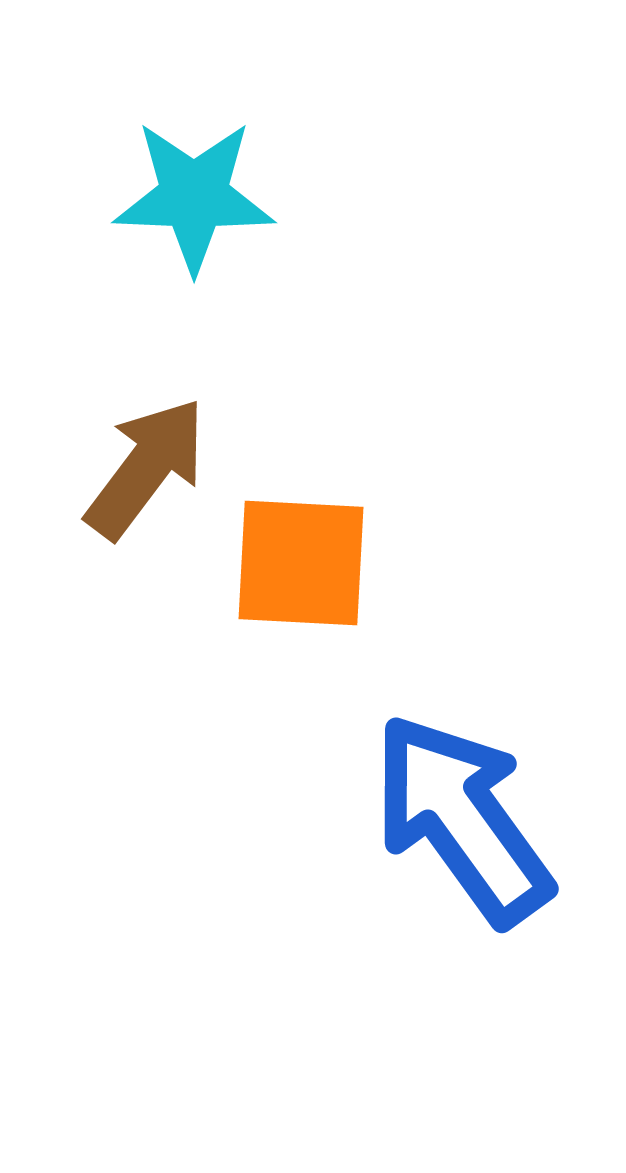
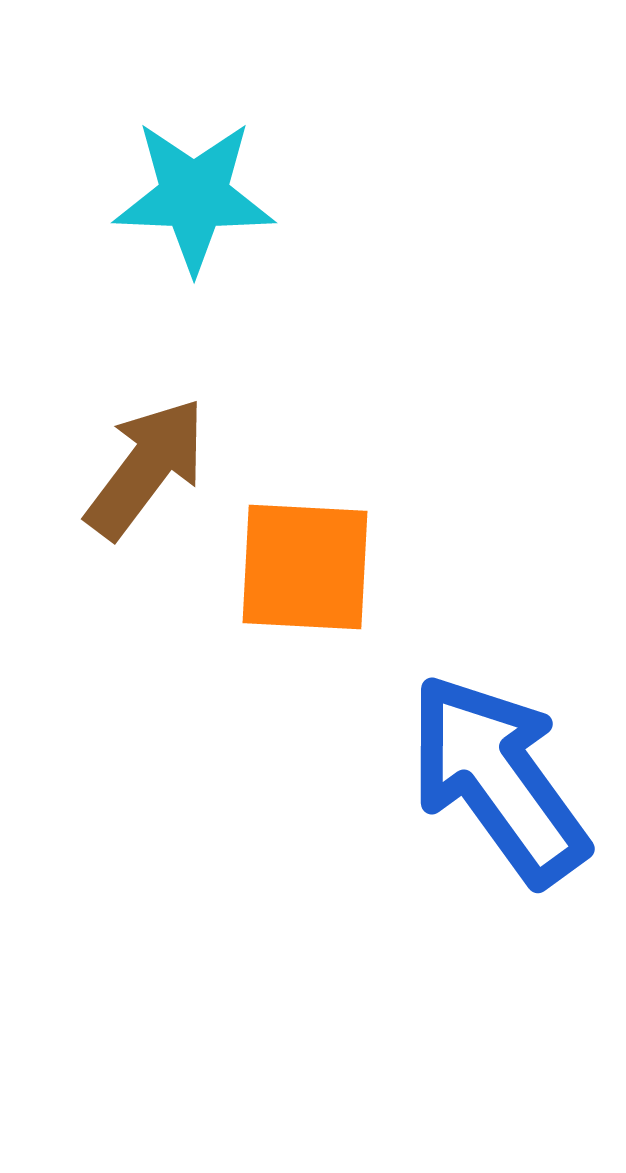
orange square: moved 4 px right, 4 px down
blue arrow: moved 36 px right, 40 px up
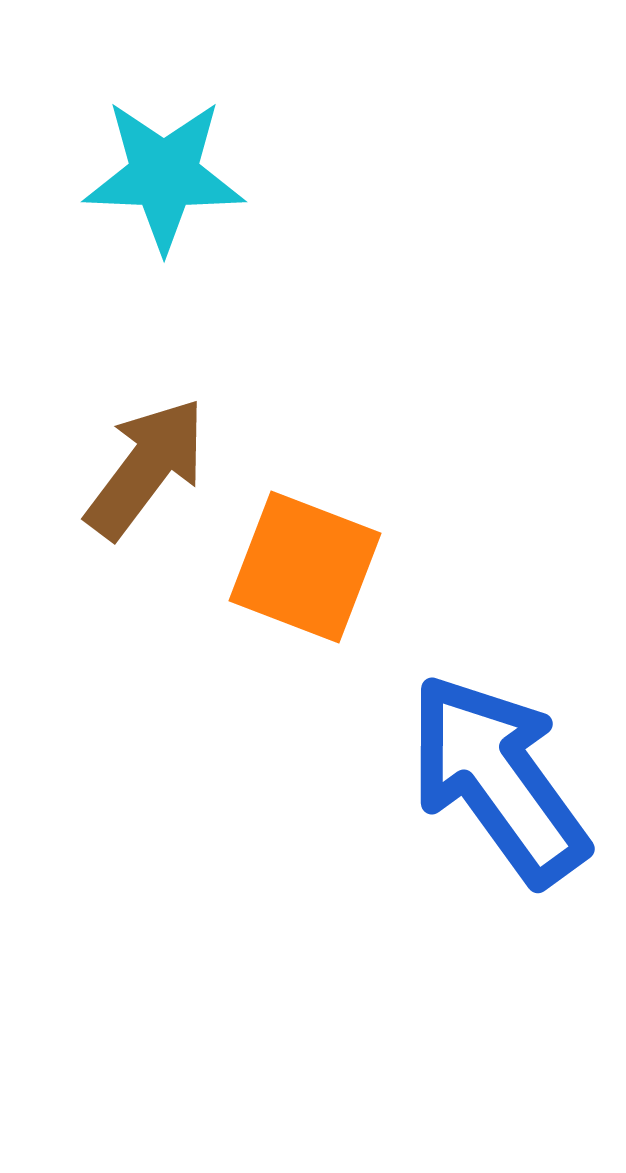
cyan star: moved 30 px left, 21 px up
orange square: rotated 18 degrees clockwise
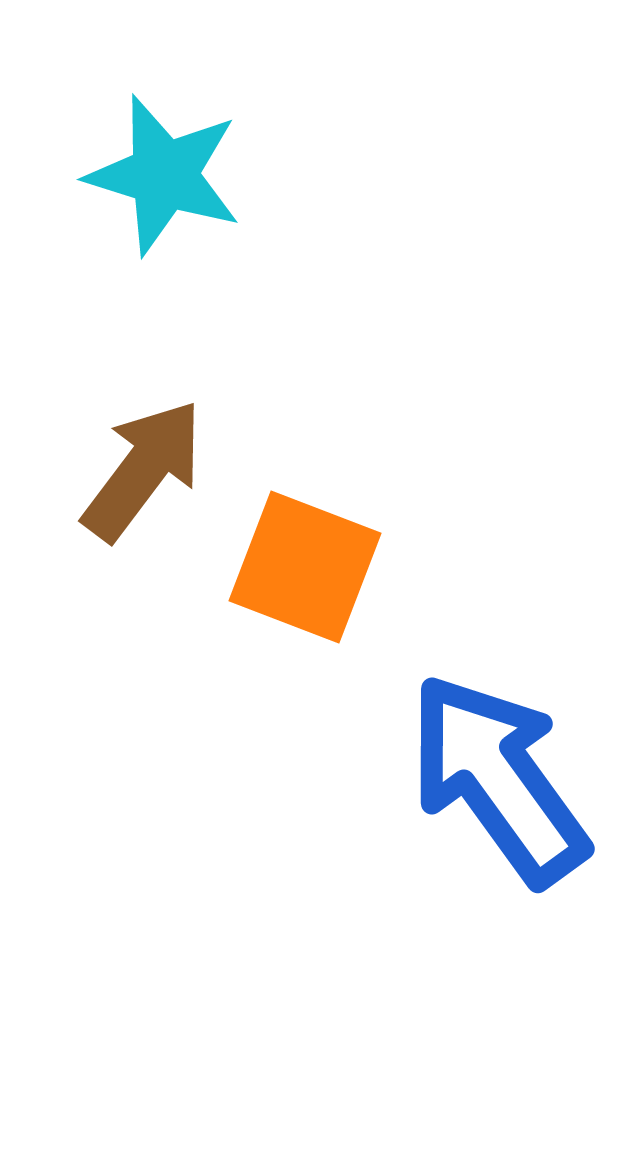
cyan star: rotated 15 degrees clockwise
brown arrow: moved 3 px left, 2 px down
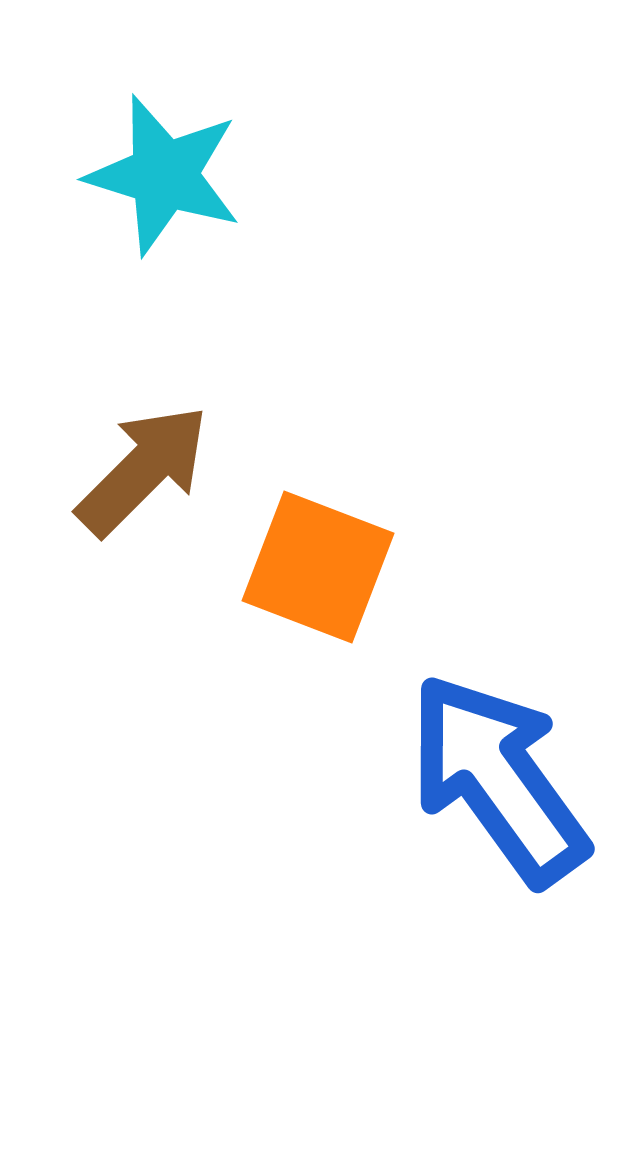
brown arrow: rotated 8 degrees clockwise
orange square: moved 13 px right
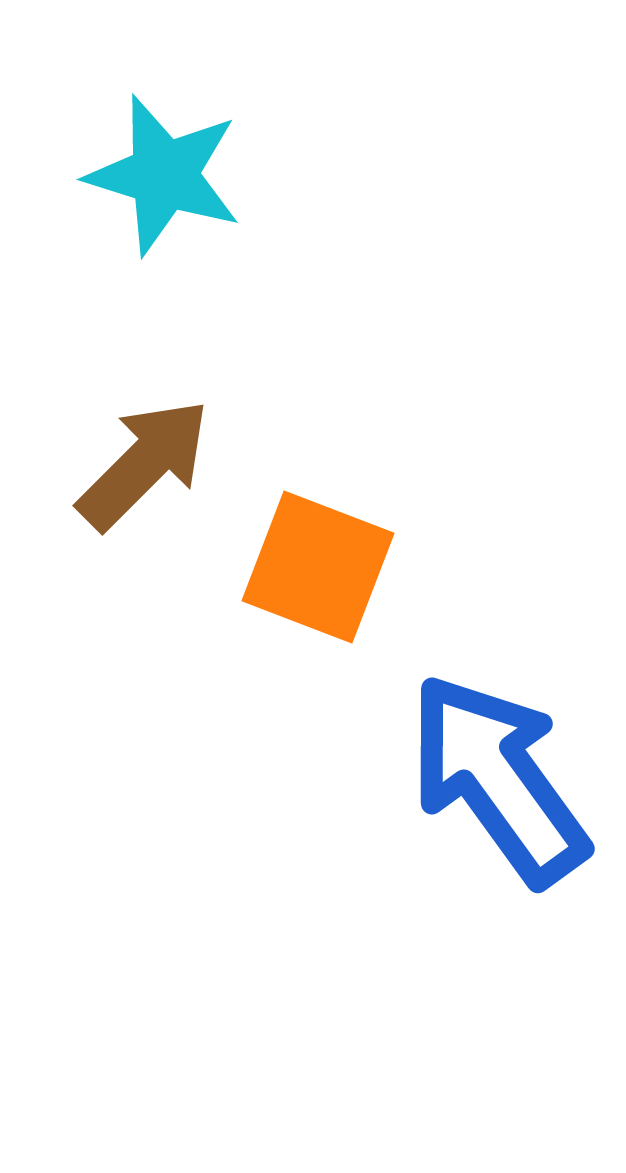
brown arrow: moved 1 px right, 6 px up
